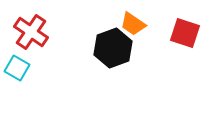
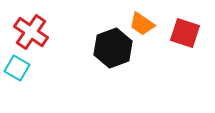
orange trapezoid: moved 9 px right
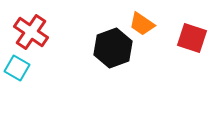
red square: moved 7 px right, 5 px down
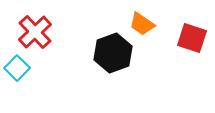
red cross: moved 4 px right; rotated 12 degrees clockwise
black hexagon: moved 5 px down
cyan square: rotated 15 degrees clockwise
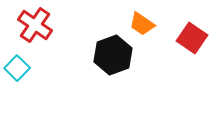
red cross: moved 7 px up; rotated 12 degrees counterclockwise
red square: rotated 16 degrees clockwise
black hexagon: moved 2 px down
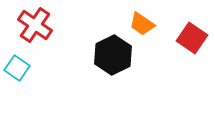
black hexagon: rotated 6 degrees counterclockwise
cyan square: rotated 10 degrees counterclockwise
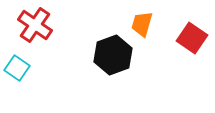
orange trapezoid: rotated 72 degrees clockwise
black hexagon: rotated 6 degrees clockwise
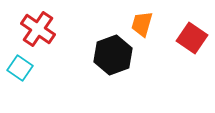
red cross: moved 3 px right, 4 px down
cyan square: moved 3 px right
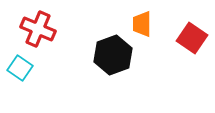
orange trapezoid: rotated 16 degrees counterclockwise
red cross: rotated 12 degrees counterclockwise
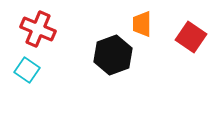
red square: moved 1 px left, 1 px up
cyan square: moved 7 px right, 2 px down
